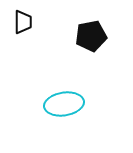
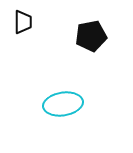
cyan ellipse: moved 1 px left
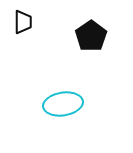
black pentagon: rotated 24 degrees counterclockwise
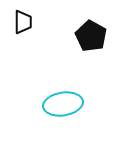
black pentagon: rotated 8 degrees counterclockwise
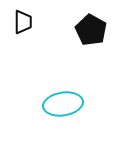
black pentagon: moved 6 px up
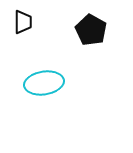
cyan ellipse: moved 19 px left, 21 px up
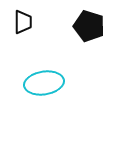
black pentagon: moved 2 px left, 4 px up; rotated 12 degrees counterclockwise
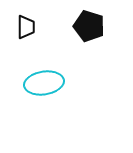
black trapezoid: moved 3 px right, 5 px down
